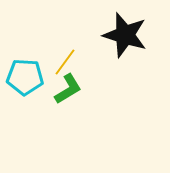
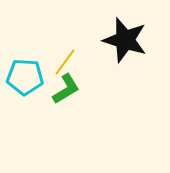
black star: moved 5 px down
green L-shape: moved 2 px left
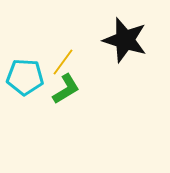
yellow line: moved 2 px left
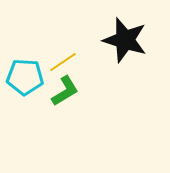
yellow line: rotated 20 degrees clockwise
green L-shape: moved 1 px left, 2 px down
